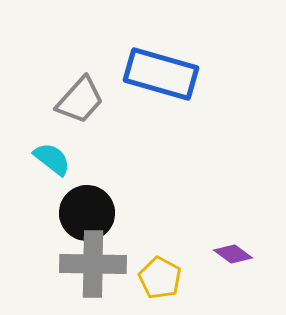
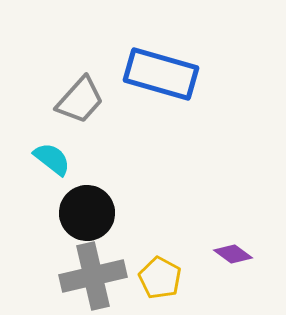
gray cross: moved 12 px down; rotated 14 degrees counterclockwise
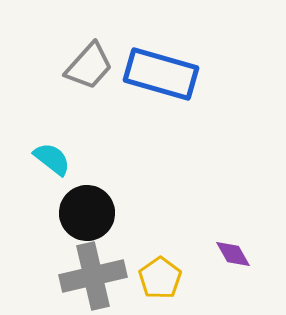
gray trapezoid: moved 9 px right, 34 px up
purple diamond: rotated 24 degrees clockwise
yellow pentagon: rotated 9 degrees clockwise
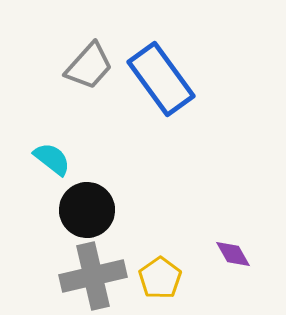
blue rectangle: moved 5 px down; rotated 38 degrees clockwise
black circle: moved 3 px up
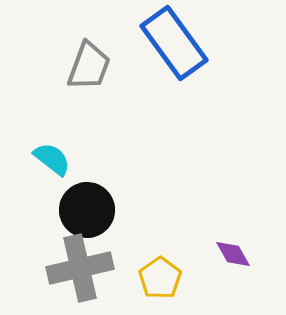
gray trapezoid: rotated 22 degrees counterclockwise
blue rectangle: moved 13 px right, 36 px up
gray cross: moved 13 px left, 8 px up
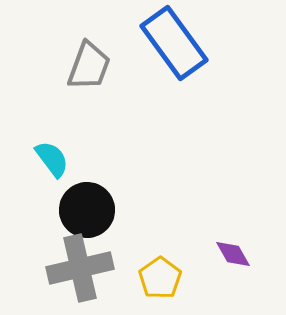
cyan semicircle: rotated 15 degrees clockwise
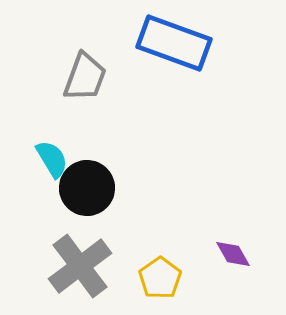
blue rectangle: rotated 34 degrees counterclockwise
gray trapezoid: moved 4 px left, 11 px down
cyan semicircle: rotated 6 degrees clockwise
black circle: moved 22 px up
gray cross: moved 2 px up; rotated 24 degrees counterclockwise
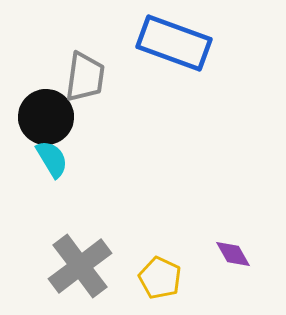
gray trapezoid: rotated 12 degrees counterclockwise
black circle: moved 41 px left, 71 px up
yellow pentagon: rotated 12 degrees counterclockwise
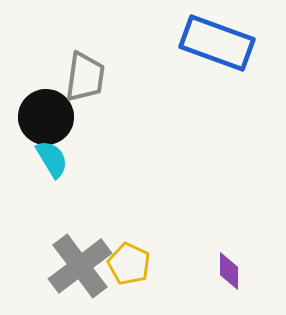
blue rectangle: moved 43 px right
purple diamond: moved 4 px left, 17 px down; rotated 30 degrees clockwise
yellow pentagon: moved 31 px left, 14 px up
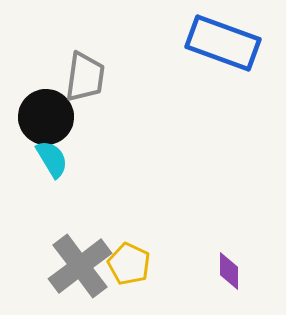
blue rectangle: moved 6 px right
